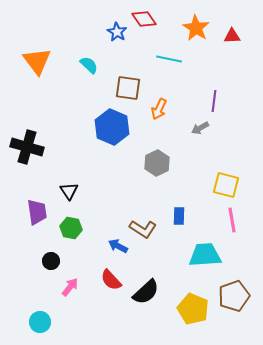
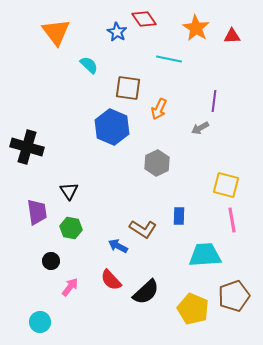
orange triangle: moved 19 px right, 29 px up
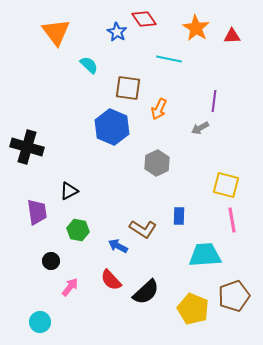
black triangle: rotated 36 degrees clockwise
green hexagon: moved 7 px right, 2 px down
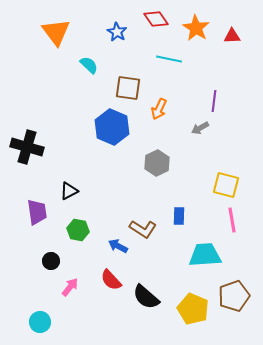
red diamond: moved 12 px right
black semicircle: moved 5 px down; rotated 84 degrees clockwise
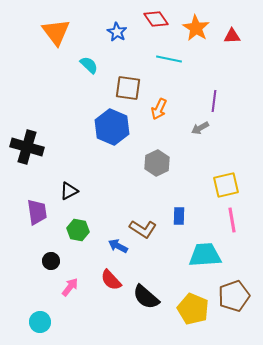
yellow square: rotated 28 degrees counterclockwise
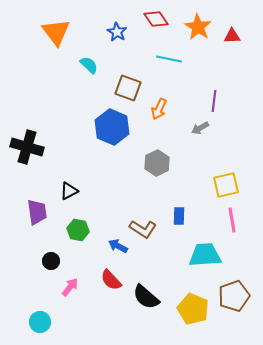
orange star: moved 2 px right, 1 px up
brown square: rotated 12 degrees clockwise
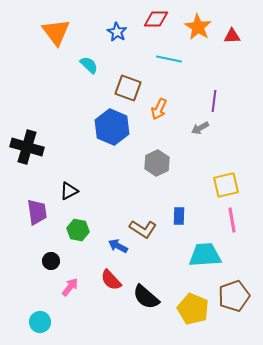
red diamond: rotated 55 degrees counterclockwise
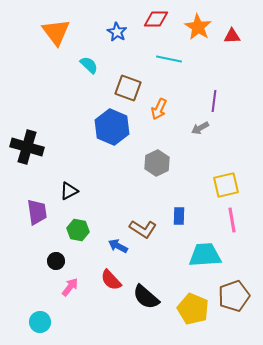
black circle: moved 5 px right
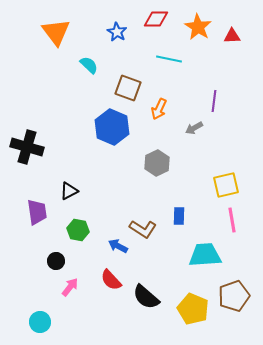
gray arrow: moved 6 px left
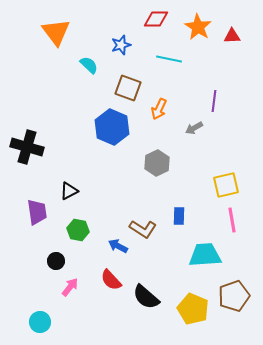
blue star: moved 4 px right, 13 px down; rotated 24 degrees clockwise
